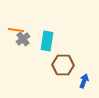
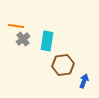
orange line: moved 4 px up
brown hexagon: rotated 10 degrees counterclockwise
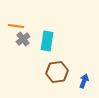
brown hexagon: moved 6 px left, 7 px down
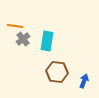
orange line: moved 1 px left
brown hexagon: rotated 15 degrees clockwise
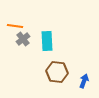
cyan rectangle: rotated 12 degrees counterclockwise
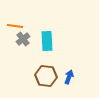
brown hexagon: moved 11 px left, 4 px down
blue arrow: moved 15 px left, 4 px up
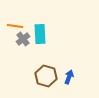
cyan rectangle: moved 7 px left, 7 px up
brown hexagon: rotated 10 degrees clockwise
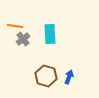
cyan rectangle: moved 10 px right
